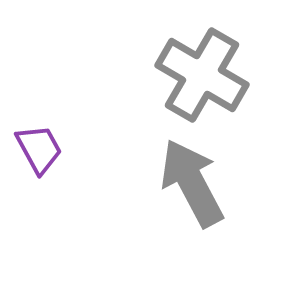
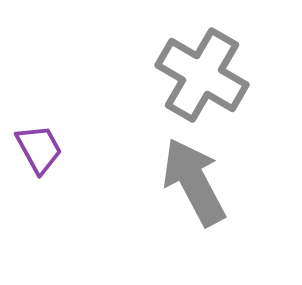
gray arrow: moved 2 px right, 1 px up
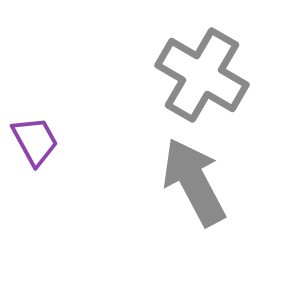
purple trapezoid: moved 4 px left, 8 px up
